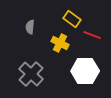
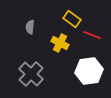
white hexagon: moved 4 px right; rotated 8 degrees counterclockwise
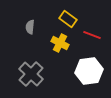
yellow rectangle: moved 4 px left
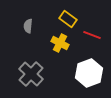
gray semicircle: moved 2 px left, 1 px up
white hexagon: moved 2 px down; rotated 12 degrees counterclockwise
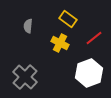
red line: moved 2 px right, 3 px down; rotated 60 degrees counterclockwise
gray cross: moved 6 px left, 3 px down
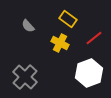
gray semicircle: rotated 48 degrees counterclockwise
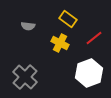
gray semicircle: rotated 40 degrees counterclockwise
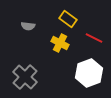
red line: rotated 66 degrees clockwise
